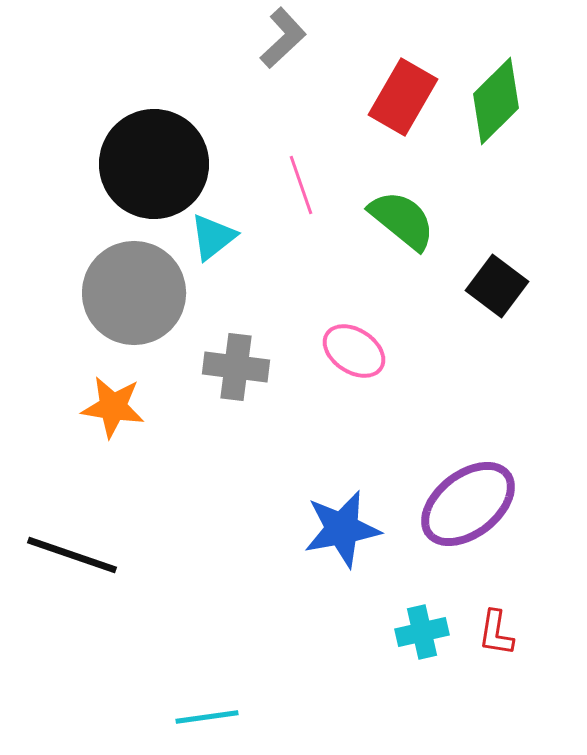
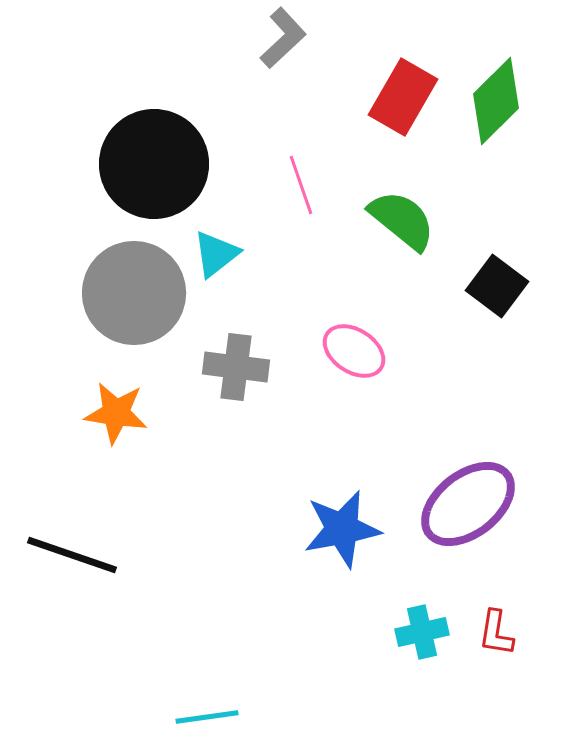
cyan triangle: moved 3 px right, 17 px down
orange star: moved 3 px right, 6 px down
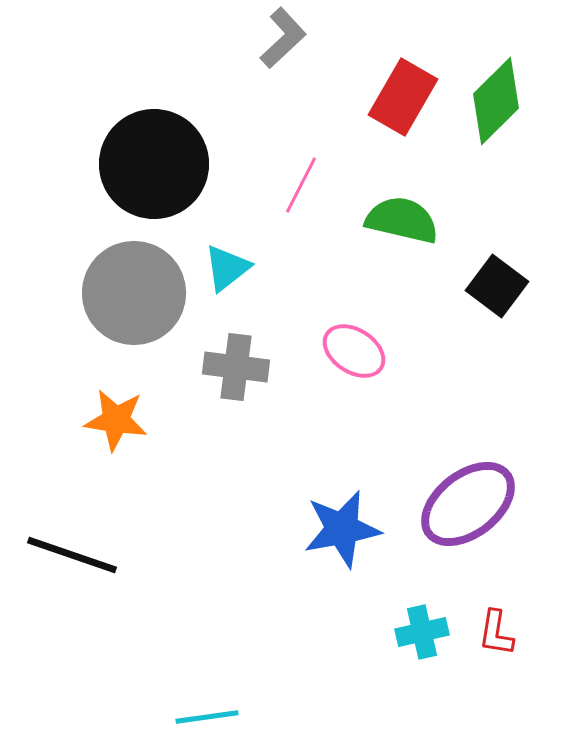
pink line: rotated 46 degrees clockwise
green semicircle: rotated 26 degrees counterclockwise
cyan triangle: moved 11 px right, 14 px down
orange star: moved 7 px down
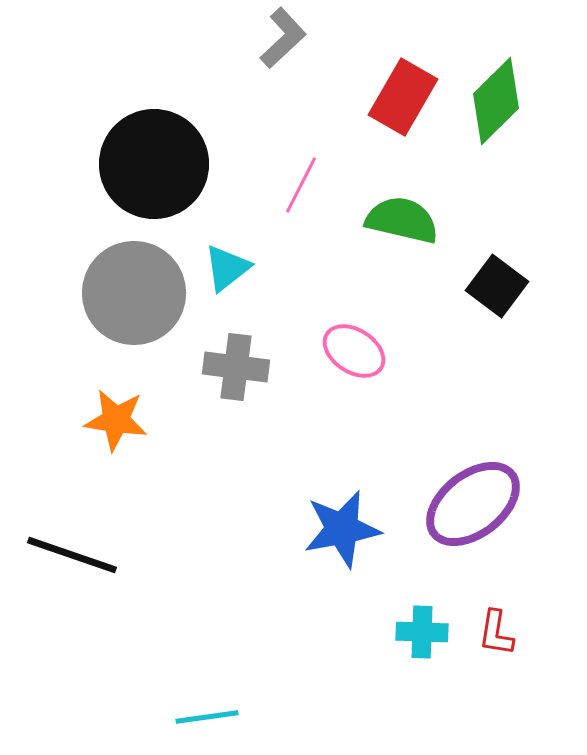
purple ellipse: moved 5 px right
cyan cross: rotated 15 degrees clockwise
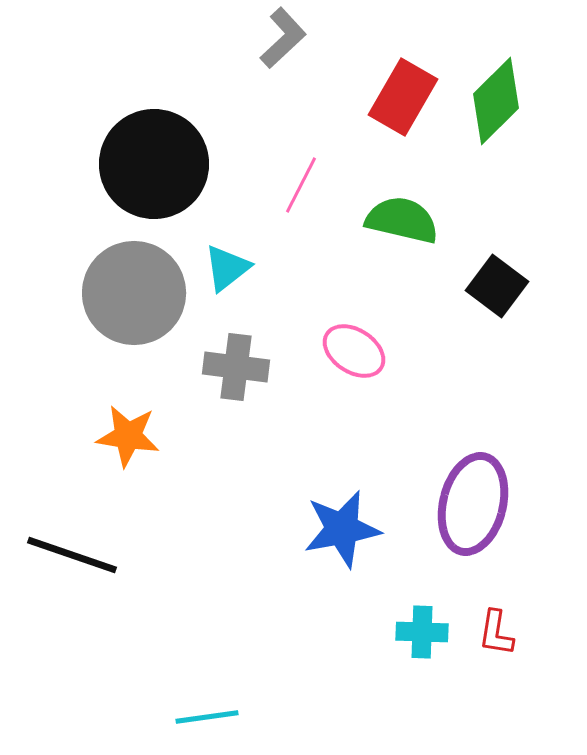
orange star: moved 12 px right, 16 px down
purple ellipse: rotated 38 degrees counterclockwise
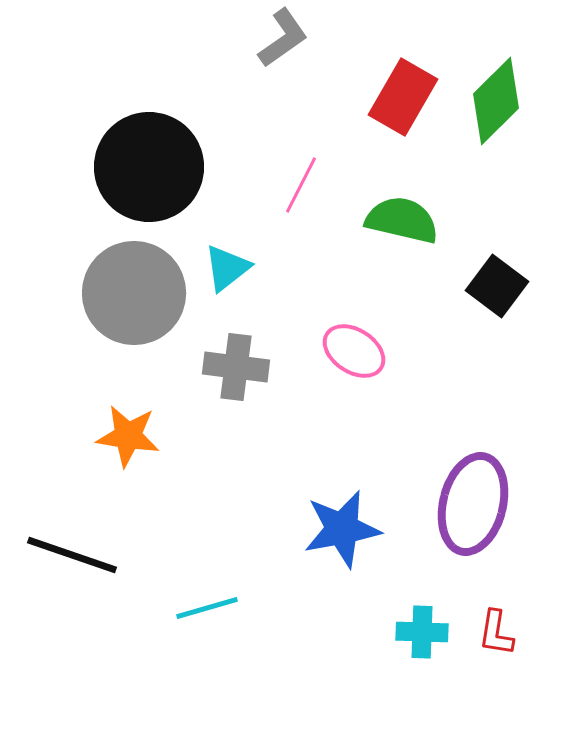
gray L-shape: rotated 8 degrees clockwise
black circle: moved 5 px left, 3 px down
cyan line: moved 109 px up; rotated 8 degrees counterclockwise
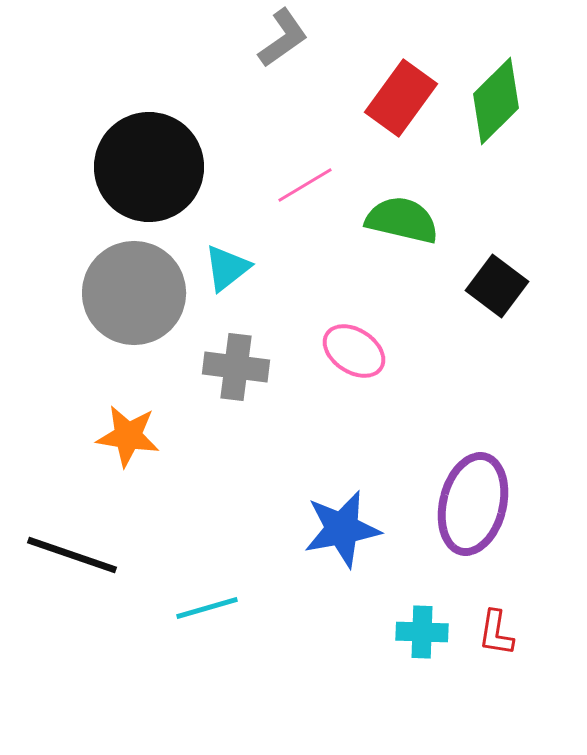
red rectangle: moved 2 px left, 1 px down; rotated 6 degrees clockwise
pink line: moved 4 px right; rotated 32 degrees clockwise
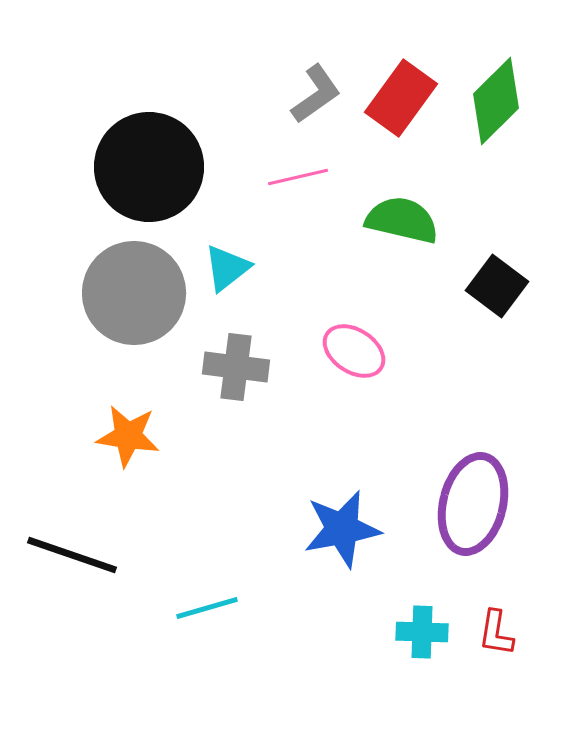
gray L-shape: moved 33 px right, 56 px down
pink line: moved 7 px left, 8 px up; rotated 18 degrees clockwise
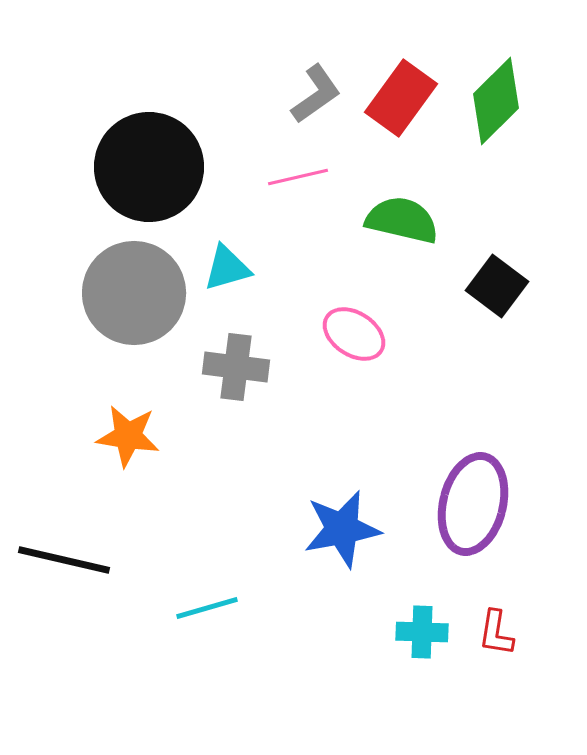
cyan triangle: rotated 22 degrees clockwise
pink ellipse: moved 17 px up
black line: moved 8 px left, 5 px down; rotated 6 degrees counterclockwise
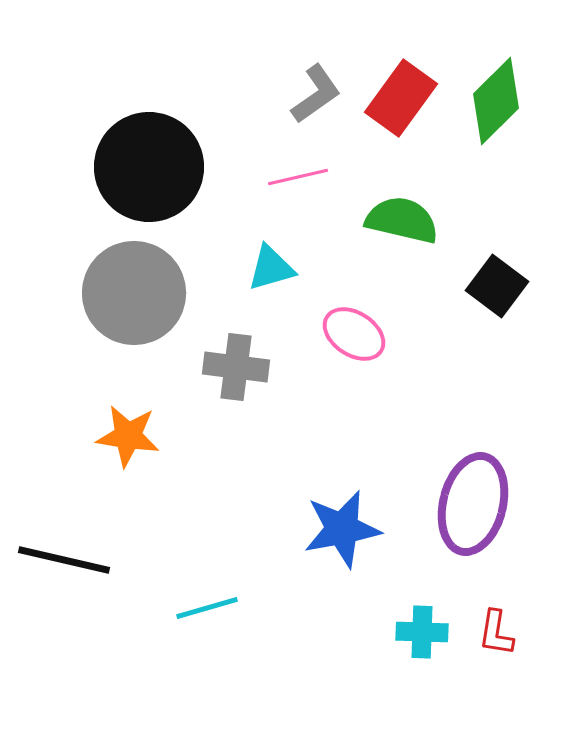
cyan triangle: moved 44 px right
